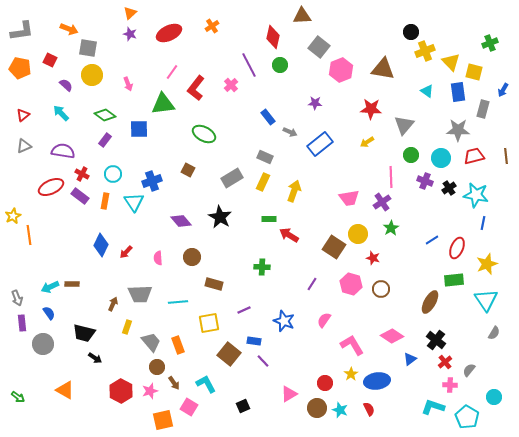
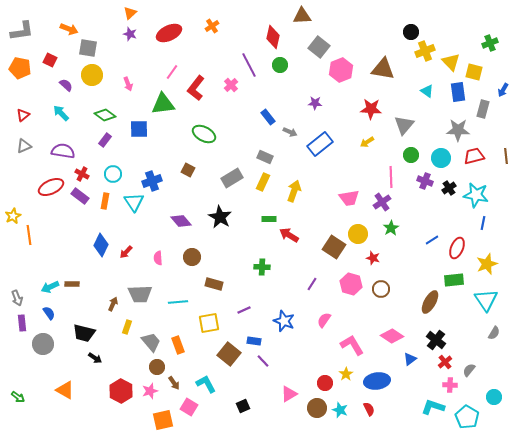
yellow star at (351, 374): moved 5 px left
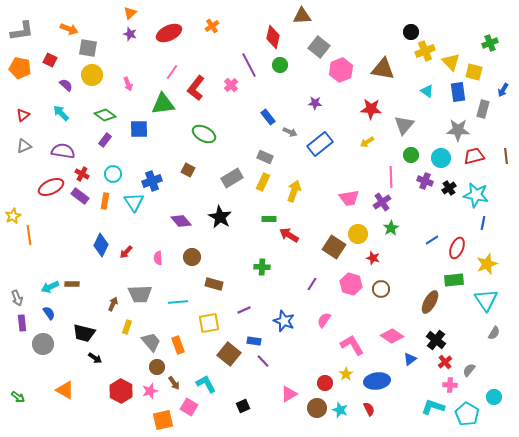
cyan pentagon at (467, 417): moved 3 px up
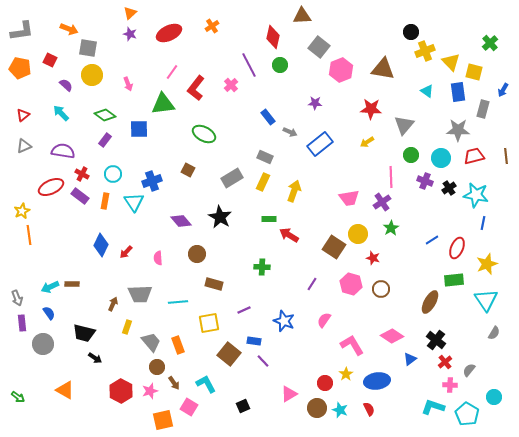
green cross at (490, 43): rotated 21 degrees counterclockwise
yellow star at (13, 216): moved 9 px right, 5 px up
brown circle at (192, 257): moved 5 px right, 3 px up
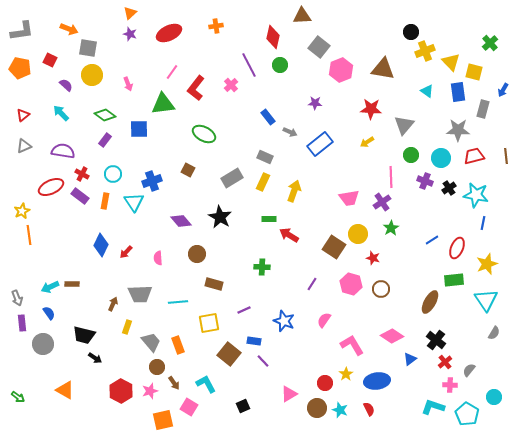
orange cross at (212, 26): moved 4 px right; rotated 24 degrees clockwise
black trapezoid at (84, 333): moved 2 px down
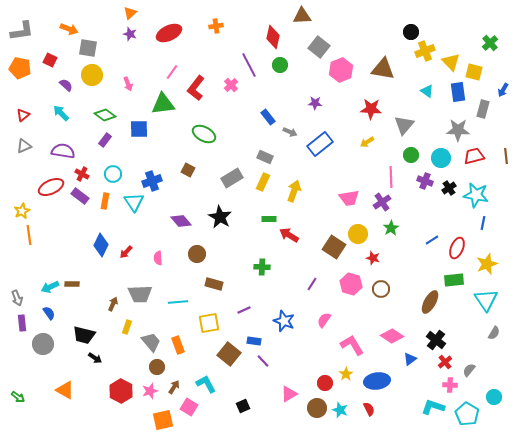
brown arrow at (174, 383): moved 4 px down; rotated 112 degrees counterclockwise
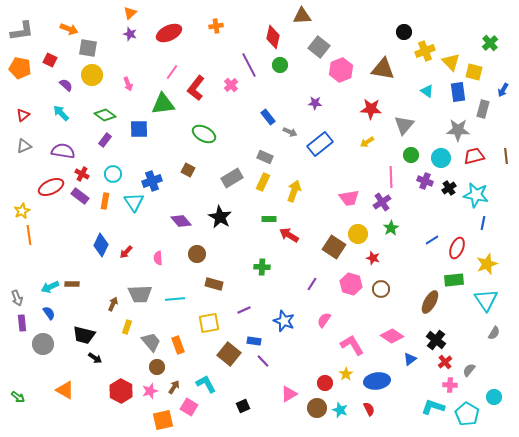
black circle at (411, 32): moved 7 px left
cyan line at (178, 302): moved 3 px left, 3 px up
